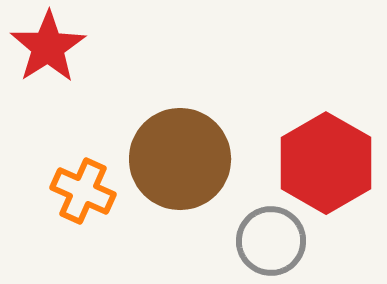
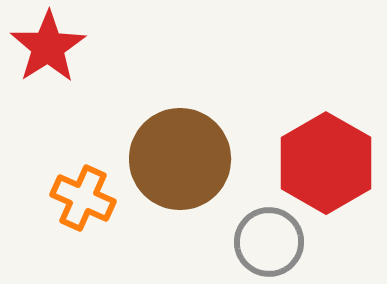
orange cross: moved 7 px down
gray circle: moved 2 px left, 1 px down
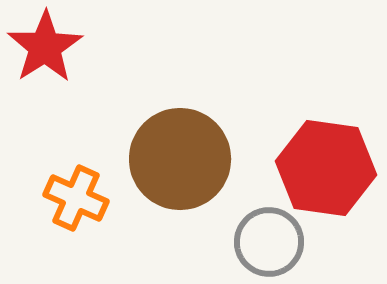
red star: moved 3 px left
red hexagon: moved 5 px down; rotated 22 degrees counterclockwise
orange cross: moved 7 px left
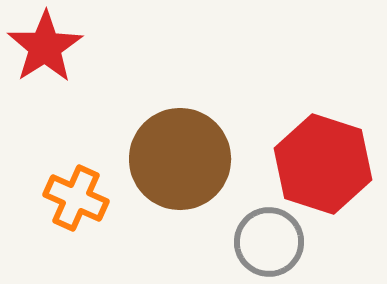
red hexagon: moved 3 px left, 4 px up; rotated 10 degrees clockwise
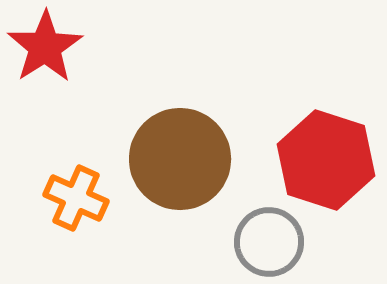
red hexagon: moved 3 px right, 4 px up
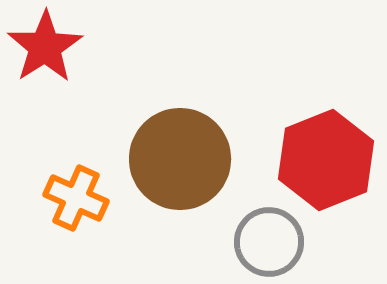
red hexagon: rotated 20 degrees clockwise
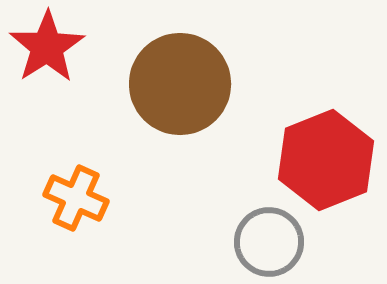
red star: moved 2 px right
brown circle: moved 75 px up
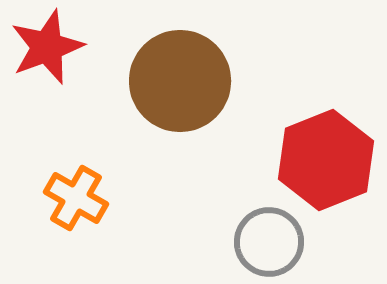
red star: rotated 12 degrees clockwise
brown circle: moved 3 px up
orange cross: rotated 6 degrees clockwise
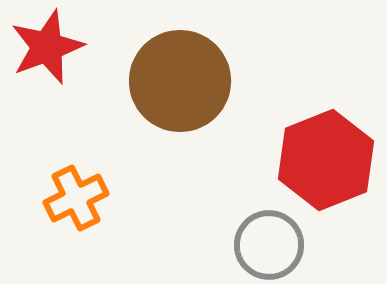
orange cross: rotated 34 degrees clockwise
gray circle: moved 3 px down
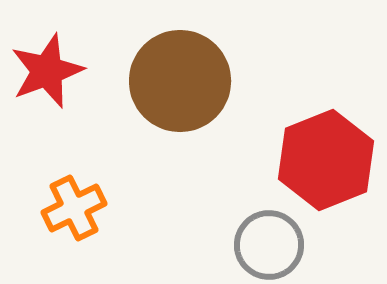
red star: moved 24 px down
orange cross: moved 2 px left, 10 px down
